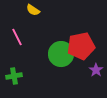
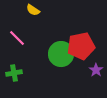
pink line: moved 1 px down; rotated 18 degrees counterclockwise
green cross: moved 3 px up
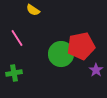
pink line: rotated 12 degrees clockwise
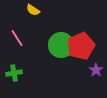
red pentagon: rotated 12 degrees counterclockwise
green circle: moved 9 px up
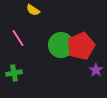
pink line: moved 1 px right
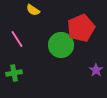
pink line: moved 1 px left, 1 px down
red pentagon: moved 18 px up
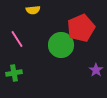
yellow semicircle: rotated 40 degrees counterclockwise
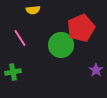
pink line: moved 3 px right, 1 px up
green cross: moved 1 px left, 1 px up
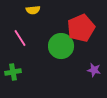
green circle: moved 1 px down
purple star: moved 2 px left; rotated 24 degrees counterclockwise
